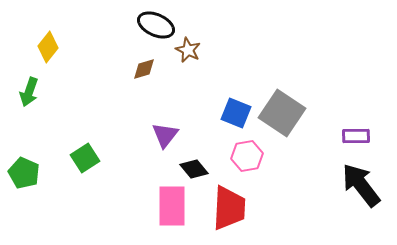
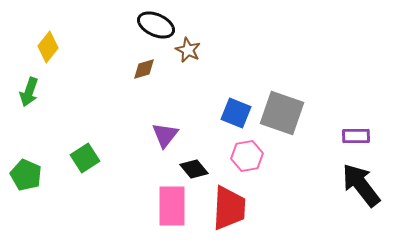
gray square: rotated 15 degrees counterclockwise
green pentagon: moved 2 px right, 2 px down
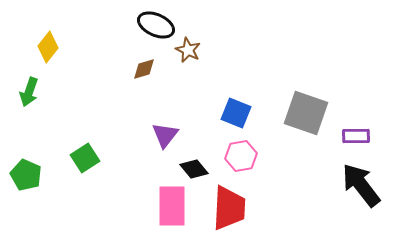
gray square: moved 24 px right
pink hexagon: moved 6 px left
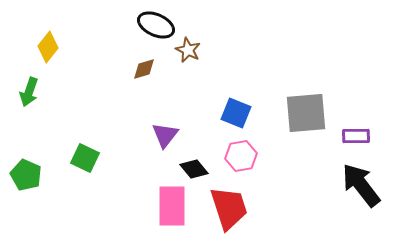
gray square: rotated 24 degrees counterclockwise
green square: rotated 32 degrees counterclockwise
red trapezoid: rotated 21 degrees counterclockwise
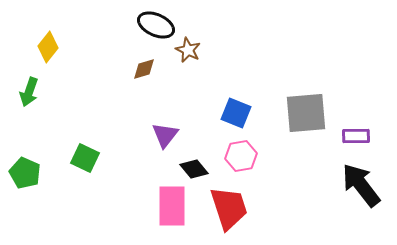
green pentagon: moved 1 px left, 2 px up
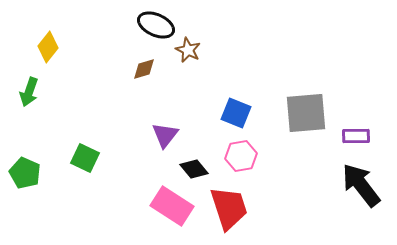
pink rectangle: rotated 57 degrees counterclockwise
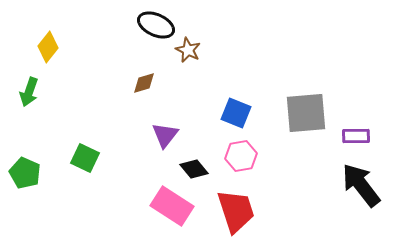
brown diamond: moved 14 px down
red trapezoid: moved 7 px right, 3 px down
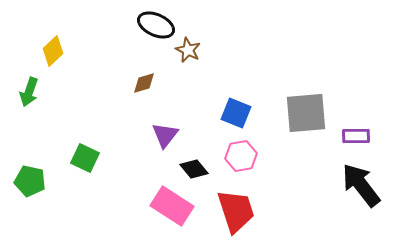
yellow diamond: moved 5 px right, 4 px down; rotated 8 degrees clockwise
green pentagon: moved 5 px right, 8 px down; rotated 12 degrees counterclockwise
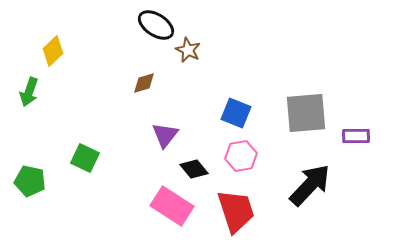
black ellipse: rotated 9 degrees clockwise
black arrow: moved 51 px left; rotated 81 degrees clockwise
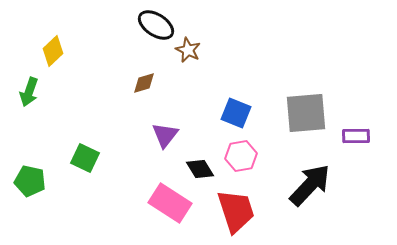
black diamond: moved 6 px right; rotated 8 degrees clockwise
pink rectangle: moved 2 px left, 3 px up
